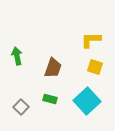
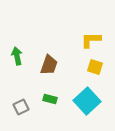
brown trapezoid: moved 4 px left, 3 px up
gray square: rotated 21 degrees clockwise
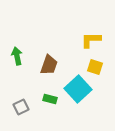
cyan square: moved 9 px left, 12 px up
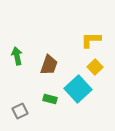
yellow square: rotated 28 degrees clockwise
gray square: moved 1 px left, 4 px down
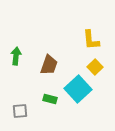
yellow L-shape: rotated 95 degrees counterclockwise
green arrow: moved 1 px left; rotated 18 degrees clockwise
gray square: rotated 21 degrees clockwise
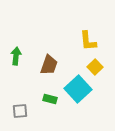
yellow L-shape: moved 3 px left, 1 px down
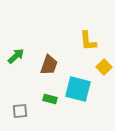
green arrow: rotated 42 degrees clockwise
yellow square: moved 9 px right
cyan square: rotated 32 degrees counterclockwise
